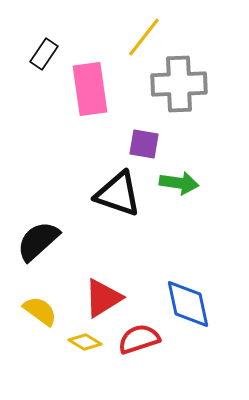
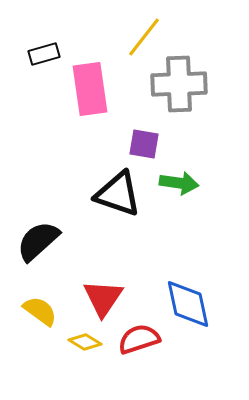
black rectangle: rotated 40 degrees clockwise
red triangle: rotated 24 degrees counterclockwise
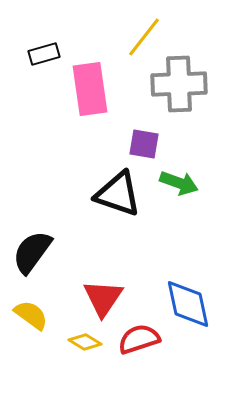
green arrow: rotated 12 degrees clockwise
black semicircle: moved 6 px left, 11 px down; rotated 12 degrees counterclockwise
yellow semicircle: moved 9 px left, 4 px down
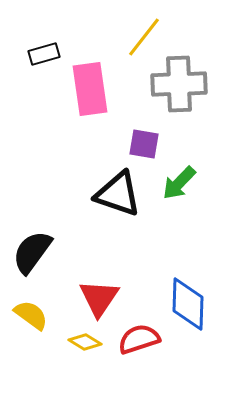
green arrow: rotated 114 degrees clockwise
red triangle: moved 4 px left
blue diamond: rotated 14 degrees clockwise
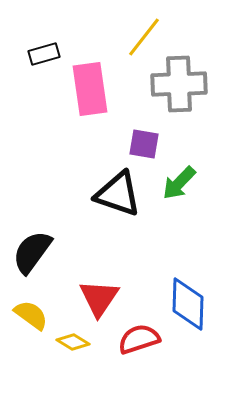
yellow diamond: moved 12 px left
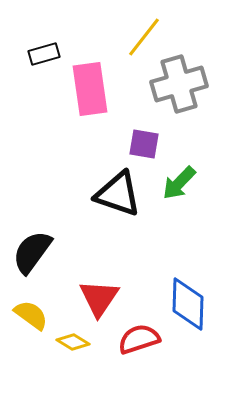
gray cross: rotated 14 degrees counterclockwise
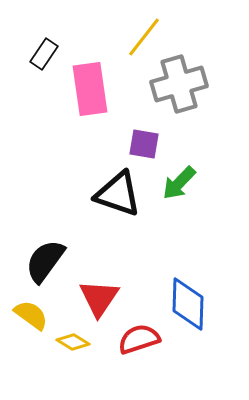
black rectangle: rotated 40 degrees counterclockwise
black semicircle: moved 13 px right, 9 px down
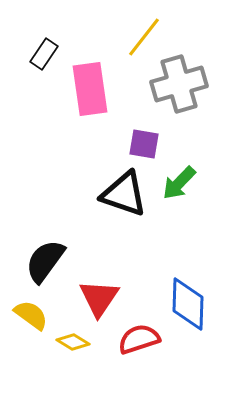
black triangle: moved 6 px right
